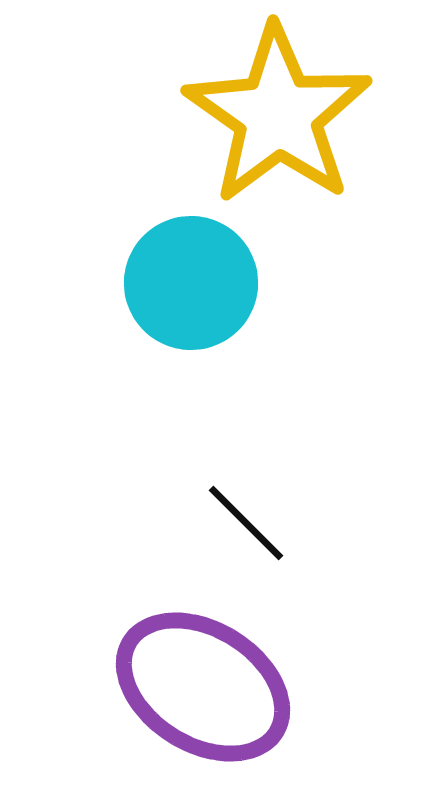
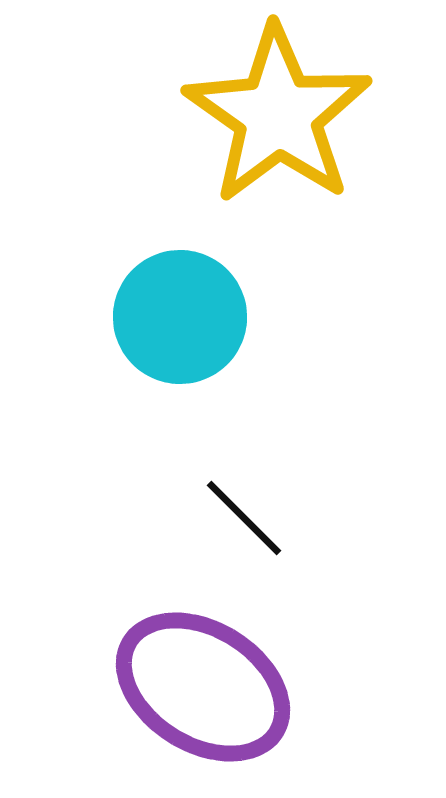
cyan circle: moved 11 px left, 34 px down
black line: moved 2 px left, 5 px up
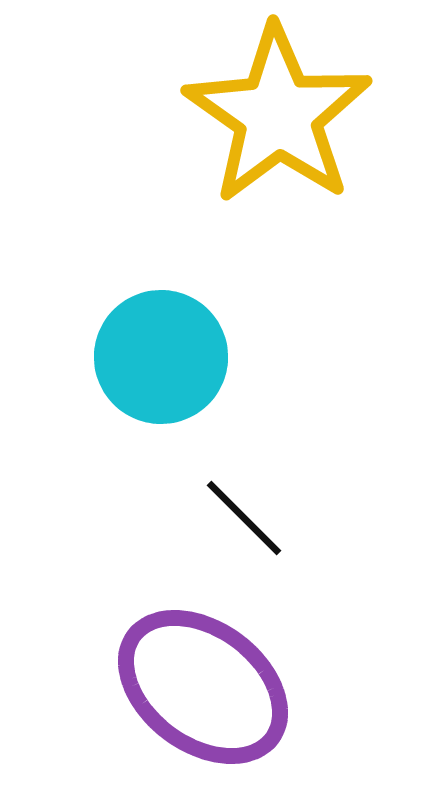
cyan circle: moved 19 px left, 40 px down
purple ellipse: rotated 5 degrees clockwise
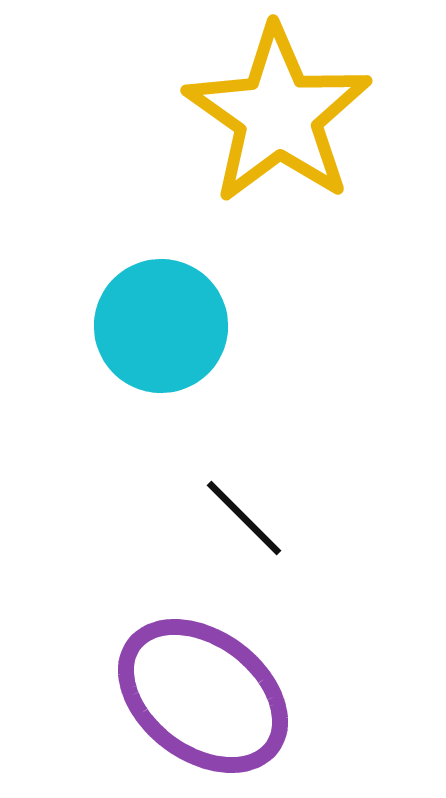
cyan circle: moved 31 px up
purple ellipse: moved 9 px down
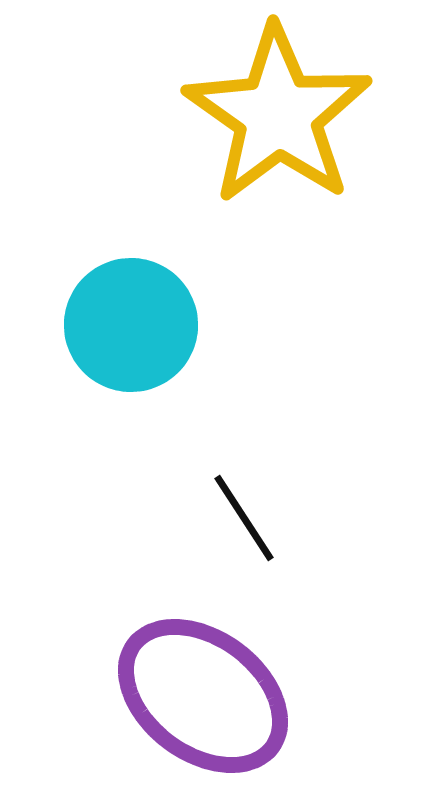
cyan circle: moved 30 px left, 1 px up
black line: rotated 12 degrees clockwise
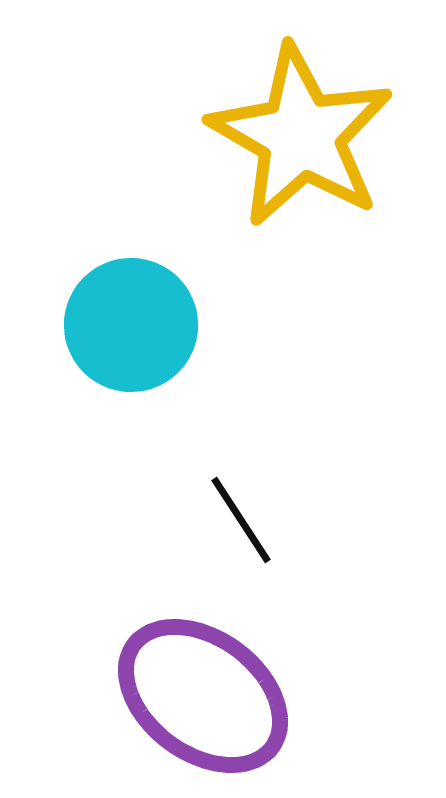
yellow star: moved 23 px right, 21 px down; rotated 5 degrees counterclockwise
black line: moved 3 px left, 2 px down
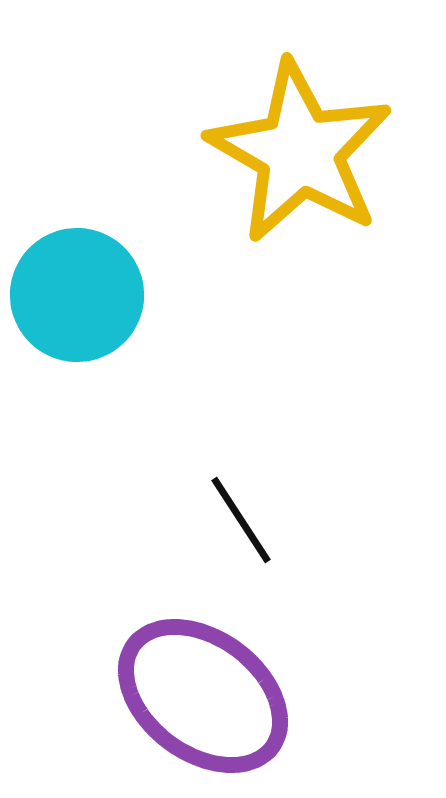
yellow star: moved 1 px left, 16 px down
cyan circle: moved 54 px left, 30 px up
